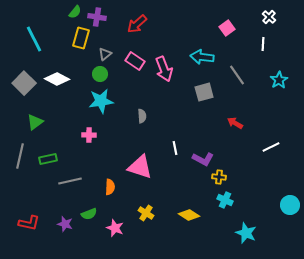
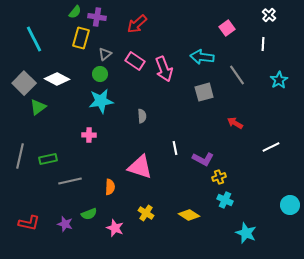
white cross at (269, 17): moved 2 px up
green triangle at (35, 122): moved 3 px right, 15 px up
yellow cross at (219, 177): rotated 24 degrees counterclockwise
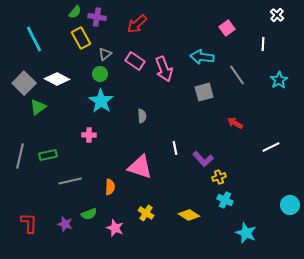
white cross at (269, 15): moved 8 px right
yellow rectangle at (81, 38): rotated 45 degrees counterclockwise
cyan star at (101, 101): rotated 30 degrees counterclockwise
green rectangle at (48, 159): moved 4 px up
purple L-shape at (203, 159): rotated 20 degrees clockwise
red L-shape at (29, 223): rotated 100 degrees counterclockwise
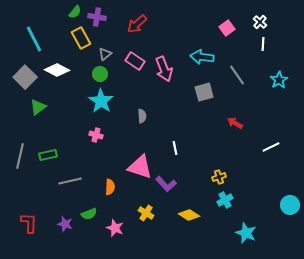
white cross at (277, 15): moved 17 px left, 7 px down
white diamond at (57, 79): moved 9 px up
gray square at (24, 83): moved 1 px right, 6 px up
pink cross at (89, 135): moved 7 px right; rotated 16 degrees clockwise
purple L-shape at (203, 159): moved 37 px left, 25 px down
cyan cross at (225, 200): rotated 35 degrees clockwise
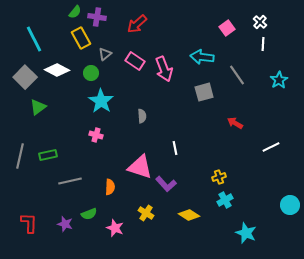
green circle at (100, 74): moved 9 px left, 1 px up
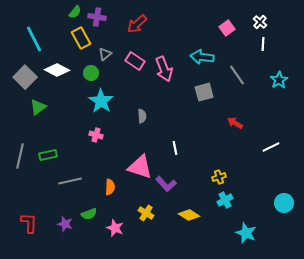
cyan circle at (290, 205): moved 6 px left, 2 px up
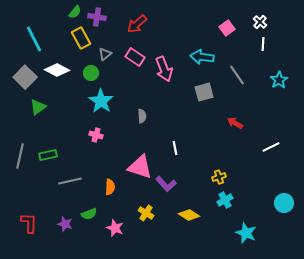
pink rectangle at (135, 61): moved 4 px up
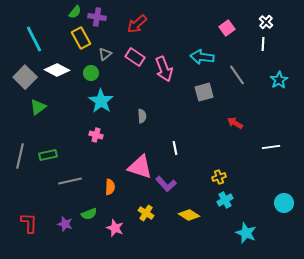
white cross at (260, 22): moved 6 px right
white line at (271, 147): rotated 18 degrees clockwise
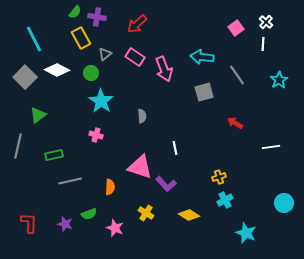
pink square at (227, 28): moved 9 px right
green triangle at (38, 107): moved 8 px down
green rectangle at (48, 155): moved 6 px right
gray line at (20, 156): moved 2 px left, 10 px up
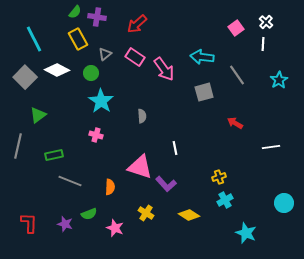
yellow rectangle at (81, 38): moved 3 px left, 1 px down
pink arrow at (164, 69): rotated 15 degrees counterclockwise
gray line at (70, 181): rotated 35 degrees clockwise
